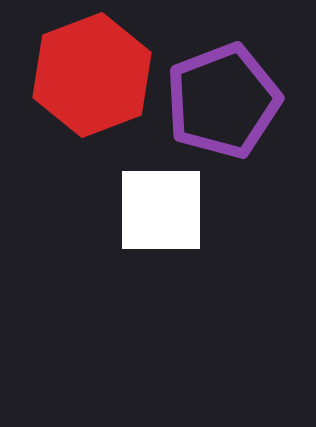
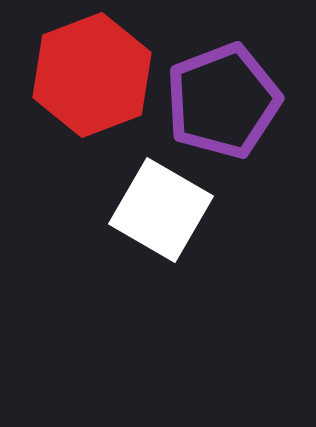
white square: rotated 30 degrees clockwise
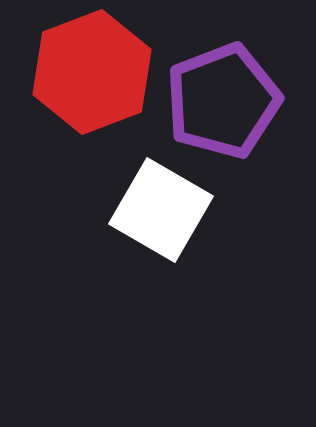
red hexagon: moved 3 px up
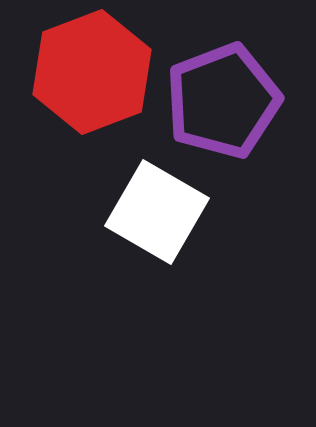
white square: moved 4 px left, 2 px down
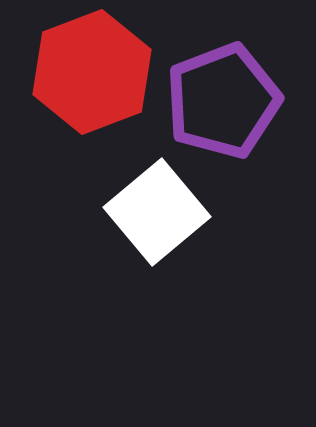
white square: rotated 20 degrees clockwise
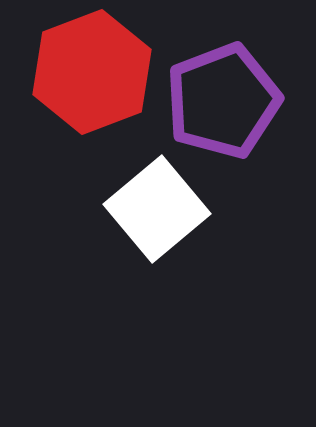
white square: moved 3 px up
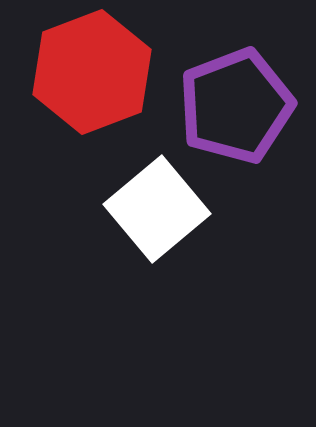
purple pentagon: moved 13 px right, 5 px down
